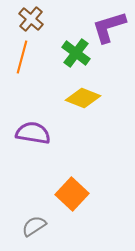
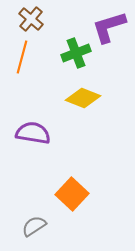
green cross: rotated 32 degrees clockwise
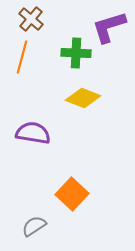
green cross: rotated 24 degrees clockwise
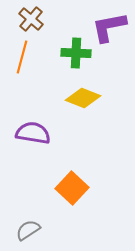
purple L-shape: rotated 6 degrees clockwise
orange square: moved 6 px up
gray semicircle: moved 6 px left, 4 px down
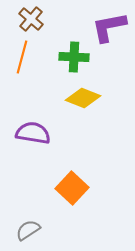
green cross: moved 2 px left, 4 px down
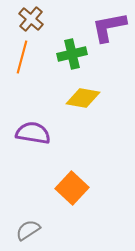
green cross: moved 2 px left, 3 px up; rotated 16 degrees counterclockwise
yellow diamond: rotated 12 degrees counterclockwise
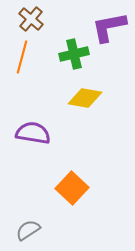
green cross: moved 2 px right
yellow diamond: moved 2 px right
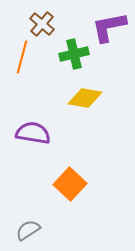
brown cross: moved 11 px right, 5 px down
orange square: moved 2 px left, 4 px up
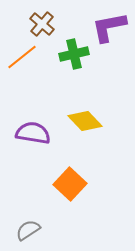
orange line: rotated 36 degrees clockwise
yellow diamond: moved 23 px down; rotated 36 degrees clockwise
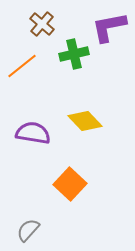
orange line: moved 9 px down
gray semicircle: rotated 15 degrees counterclockwise
